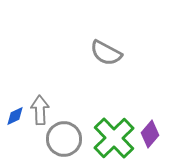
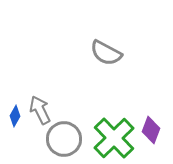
gray arrow: rotated 24 degrees counterclockwise
blue diamond: rotated 35 degrees counterclockwise
purple diamond: moved 1 px right, 4 px up; rotated 20 degrees counterclockwise
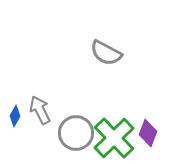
purple diamond: moved 3 px left, 3 px down
gray circle: moved 12 px right, 6 px up
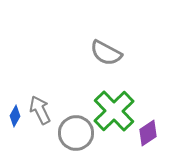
purple diamond: rotated 36 degrees clockwise
green cross: moved 27 px up
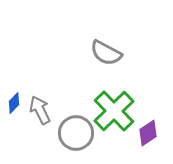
blue diamond: moved 1 px left, 13 px up; rotated 15 degrees clockwise
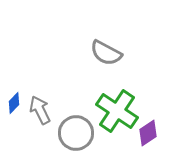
green cross: moved 3 px right; rotated 12 degrees counterclockwise
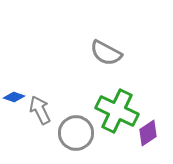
blue diamond: moved 6 px up; rotated 65 degrees clockwise
green cross: rotated 9 degrees counterclockwise
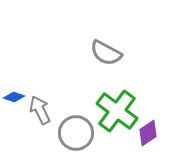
green cross: rotated 12 degrees clockwise
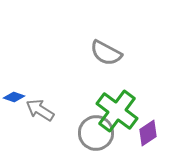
gray arrow: rotated 32 degrees counterclockwise
gray circle: moved 20 px right
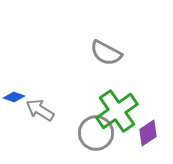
green cross: rotated 18 degrees clockwise
